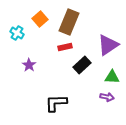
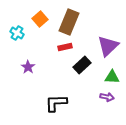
purple triangle: moved 1 px down; rotated 10 degrees counterclockwise
purple star: moved 1 px left, 2 px down
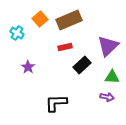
brown rectangle: moved 2 px up; rotated 45 degrees clockwise
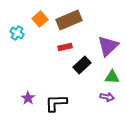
purple star: moved 31 px down
